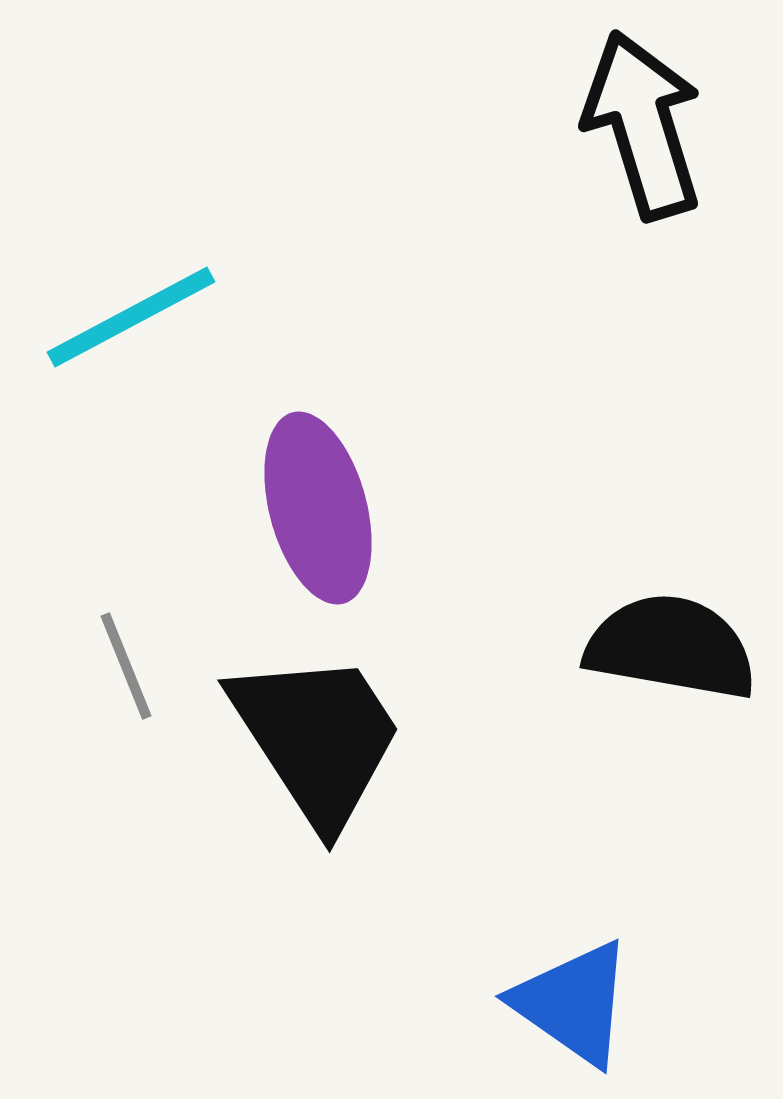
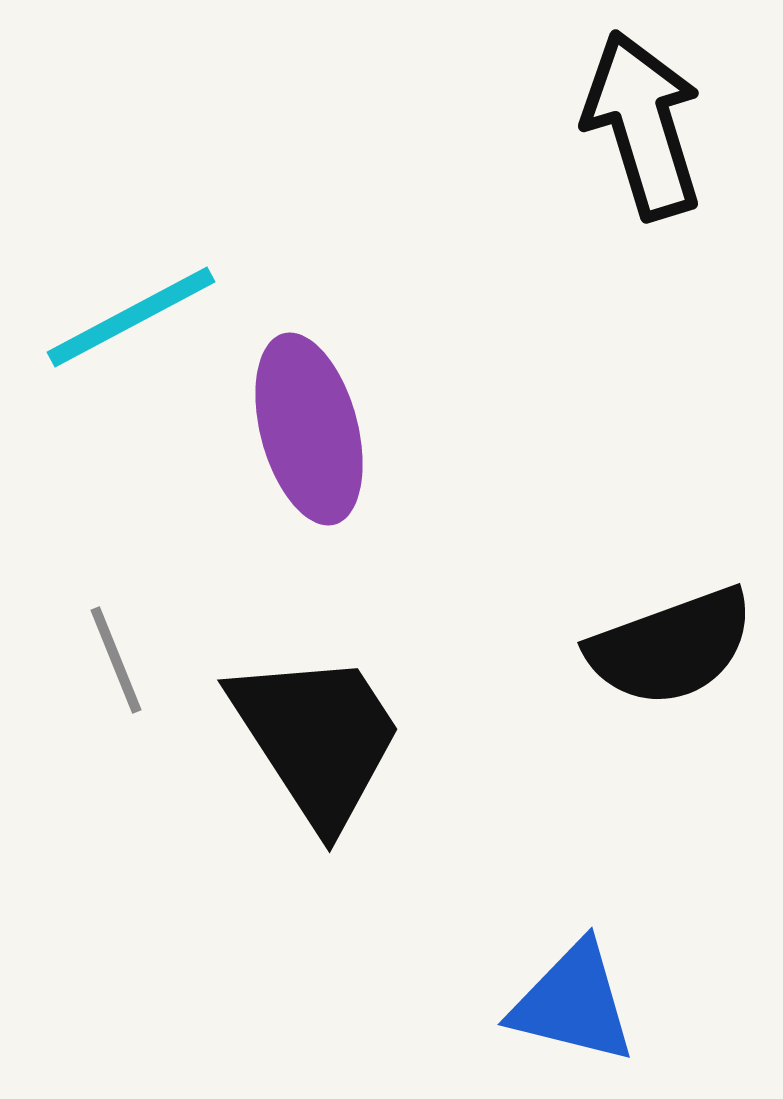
purple ellipse: moved 9 px left, 79 px up
black semicircle: rotated 150 degrees clockwise
gray line: moved 10 px left, 6 px up
blue triangle: rotated 21 degrees counterclockwise
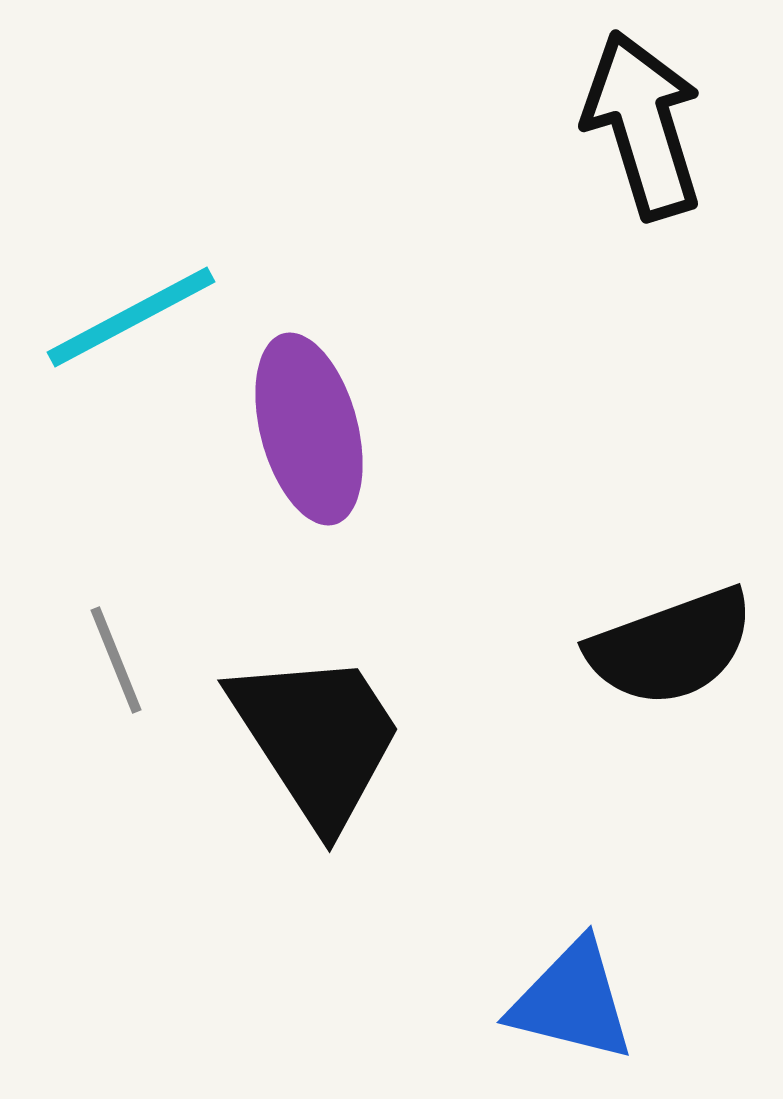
blue triangle: moved 1 px left, 2 px up
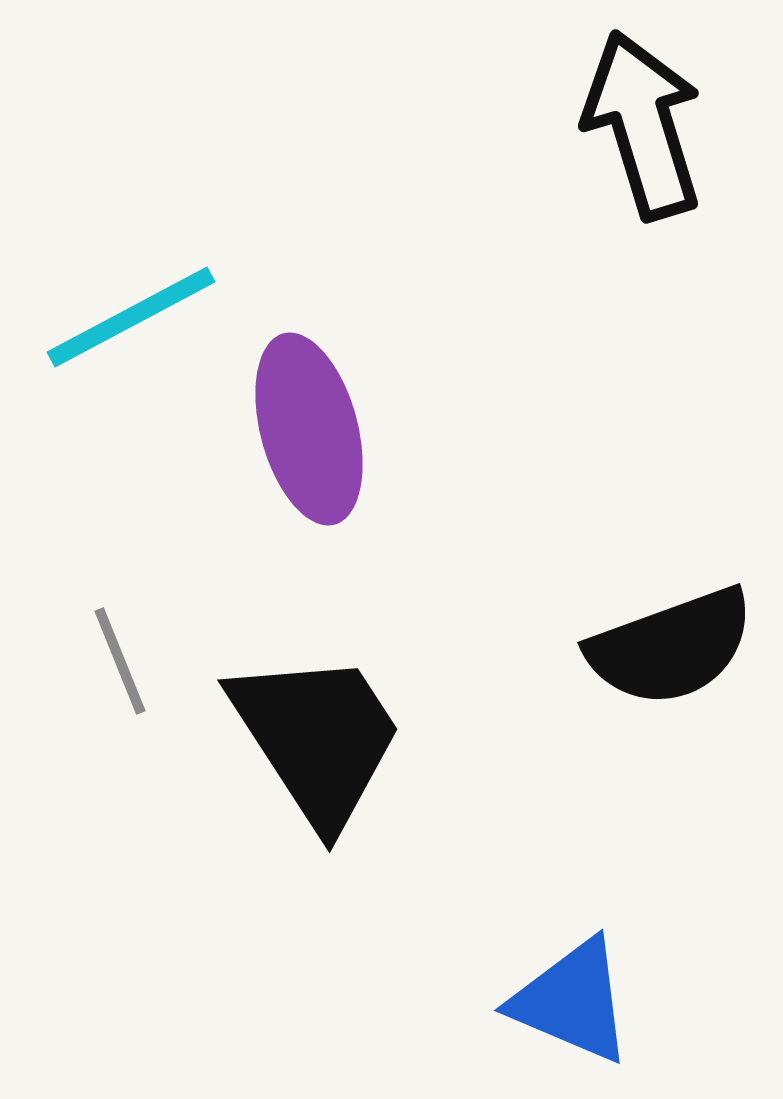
gray line: moved 4 px right, 1 px down
blue triangle: rotated 9 degrees clockwise
